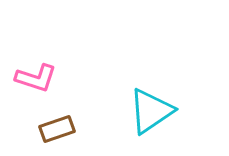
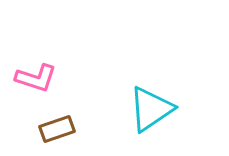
cyan triangle: moved 2 px up
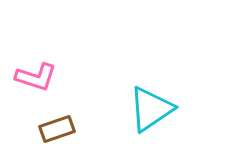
pink L-shape: moved 1 px up
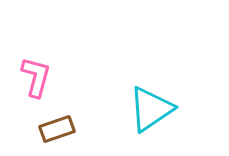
pink L-shape: rotated 93 degrees counterclockwise
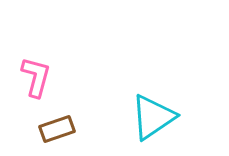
cyan triangle: moved 2 px right, 8 px down
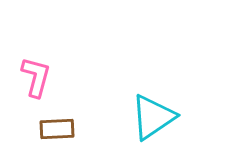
brown rectangle: rotated 16 degrees clockwise
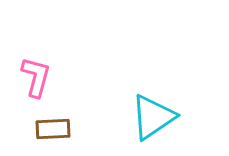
brown rectangle: moved 4 px left
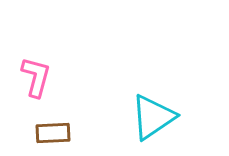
brown rectangle: moved 4 px down
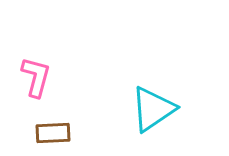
cyan triangle: moved 8 px up
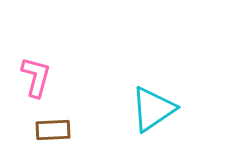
brown rectangle: moved 3 px up
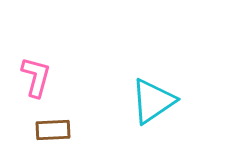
cyan triangle: moved 8 px up
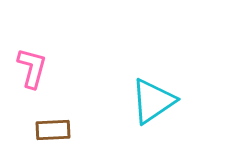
pink L-shape: moved 4 px left, 9 px up
